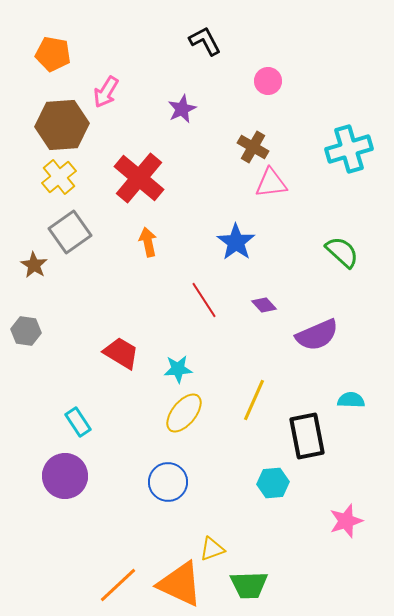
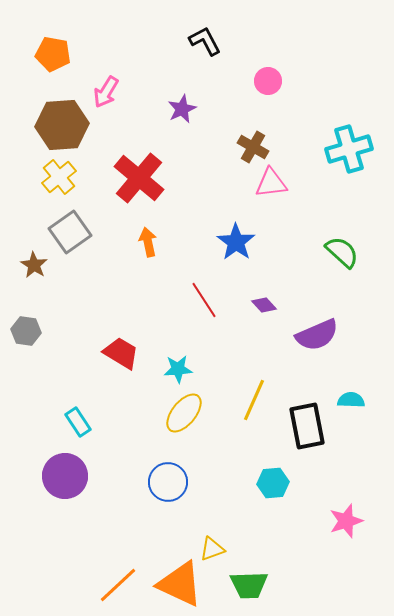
black rectangle: moved 10 px up
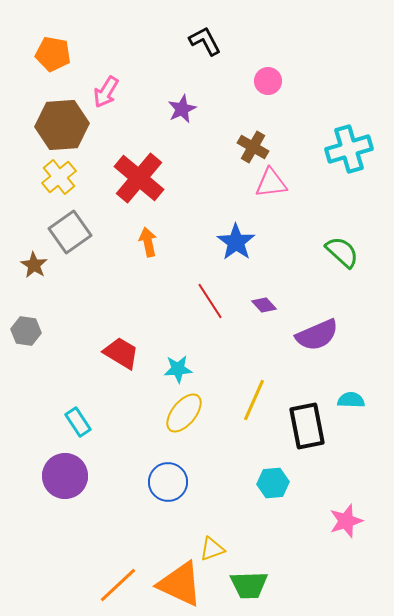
red line: moved 6 px right, 1 px down
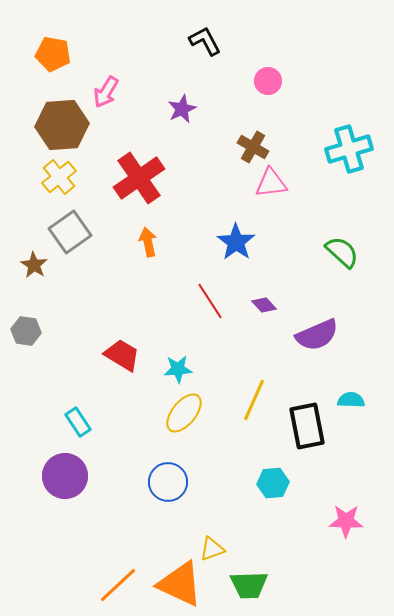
red cross: rotated 15 degrees clockwise
red trapezoid: moved 1 px right, 2 px down
pink star: rotated 20 degrees clockwise
